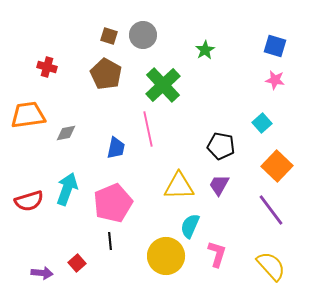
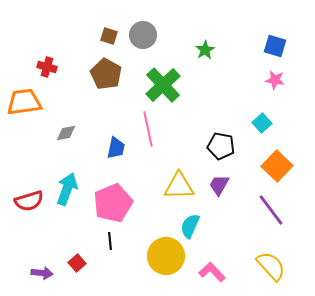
orange trapezoid: moved 4 px left, 13 px up
pink L-shape: moved 5 px left, 18 px down; rotated 60 degrees counterclockwise
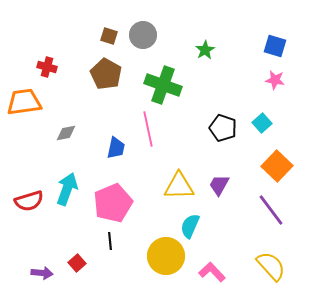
green cross: rotated 27 degrees counterclockwise
black pentagon: moved 2 px right, 18 px up; rotated 8 degrees clockwise
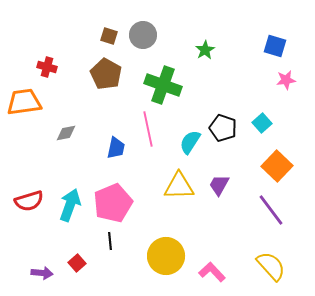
pink star: moved 11 px right; rotated 18 degrees counterclockwise
cyan arrow: moved 3 px right, 16 px down
cyan semicircle: moved 84 px up; rotated 10 degrees clockwise
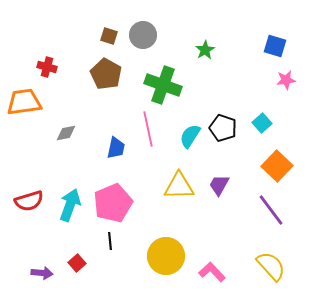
cyan semicircle: moved 6 px up
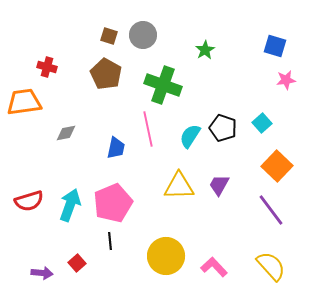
pink L-shape: moved 2 px right, 5 px up
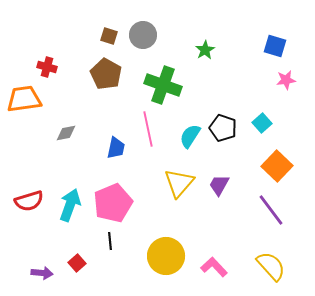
orange trapezoid: moved 3 px up
yellow triangle: moved 3 px up; rotated 48 degrees counterclockwise
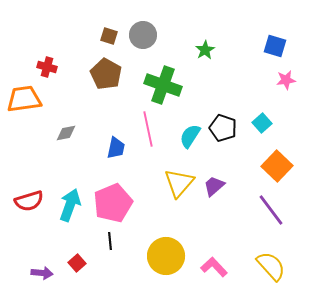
purple trapezoid: moved 5 px left, 1 px down; rotated 20 degrees clockwise
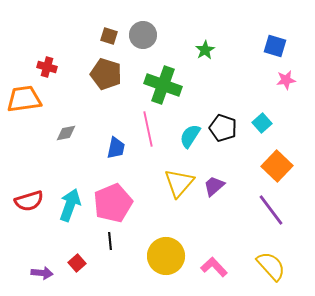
brown pentagon: rotated 12 degrees counterclockwise
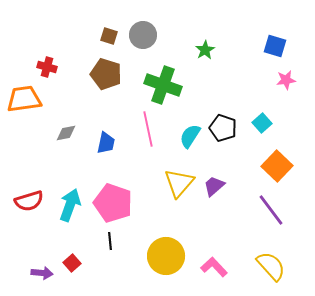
blue trapezoid: moved 10 px left, 5 px up
pink pentagon: rotated 30 degrees counterclockwise
red square: moved 5 px left
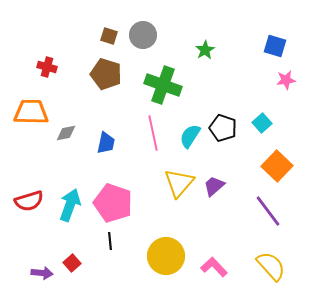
orange trapezoid: moved 7 px right, 13 px down; rotated 9 degrees clockwise
pink line: moved 5 px right, 4 px down
purple line: moved 3 px left, 1 px down
